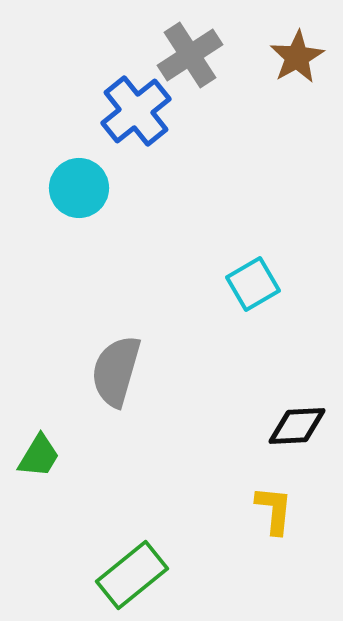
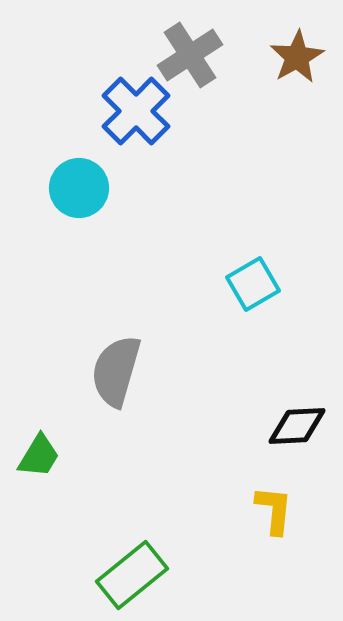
blue cross: rotated 6 degrees counterclockwise
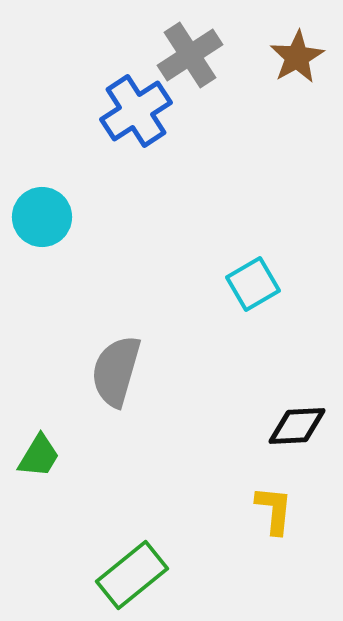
blue cross: rotated 12 degrees clockwise
cyan circle: moved 37 px left, 29 px down
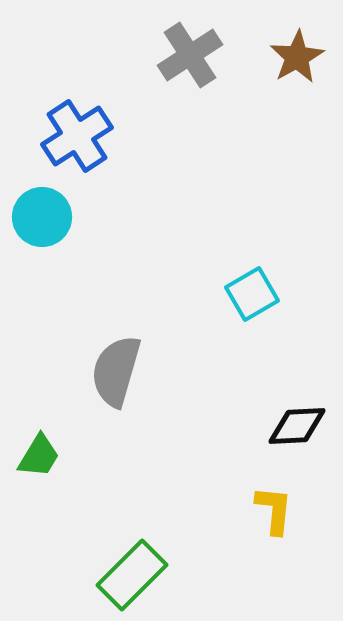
blue cross: moved 59 px left, 25 px down
cyan square: moved 1 px left, 10 px down
green rectangle: rotated 6 degrees counterclockwise
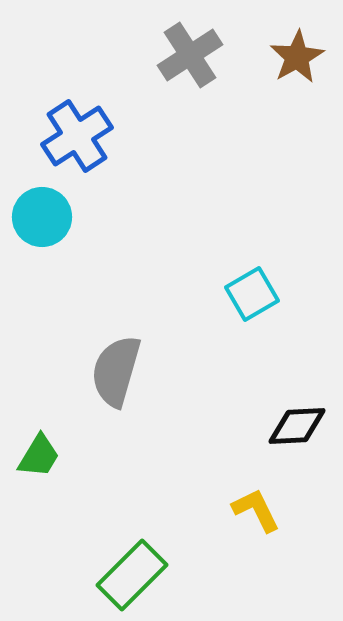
yellow L-shape: moved 18 px left; rotated 32 degrees counterclockwise
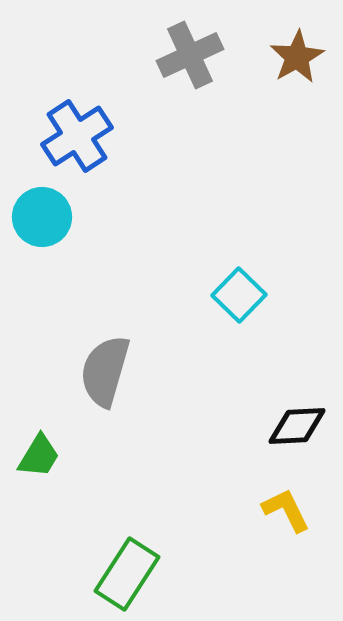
gray cross: rotated 8 degrees clockwise
cyan square: moved 13 px left, 1 px down; rotated 16 degrees counterclockwise
gray semicircle: moved 11 px left
yellow L-shape: moved 30 px right
green rectangle: moved 5 px left, 1 px up; rotated 12 degrees counterclockwise
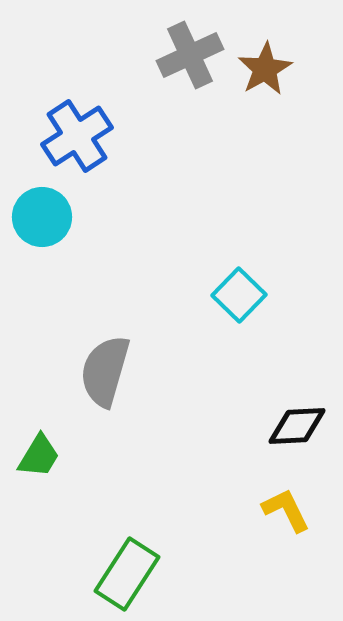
brown star: moved 32 px left, 12 px down
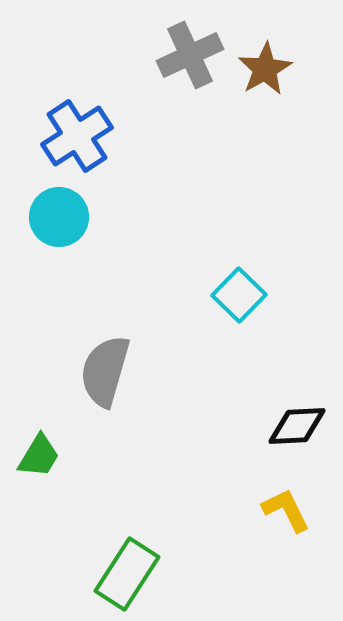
cyan circle: moved 17 px right
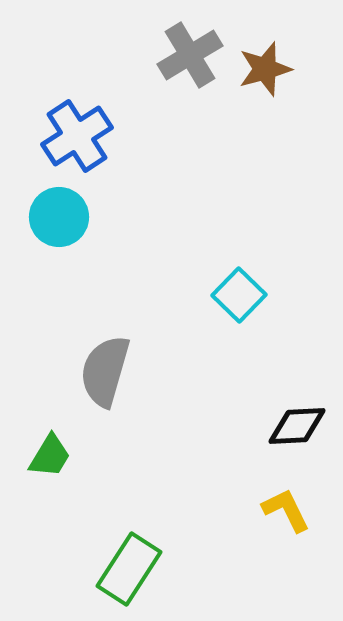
gray cross: rotated 6 degrees counterclockwise
brown star: rotated 14 degrees clockwise
green trapezoid: moved 11 px right
green rectangle: moved 2 px right, 5 px up
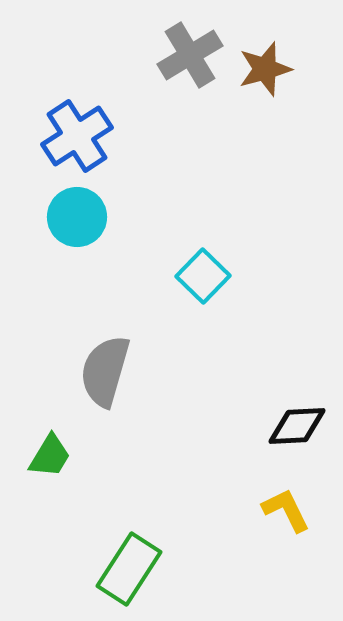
cyan circle: moved 18 px right
cyan square: moved 36 px left, 19 px up
